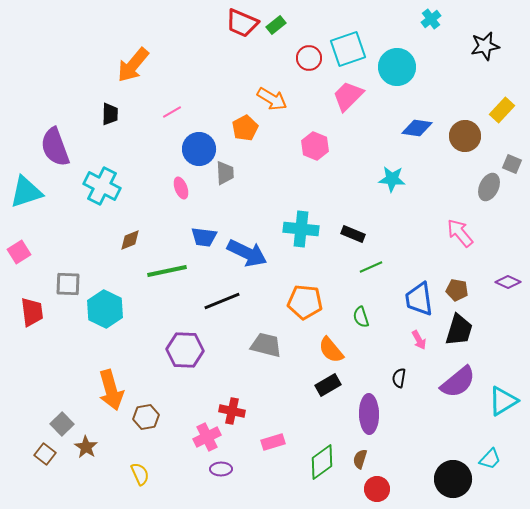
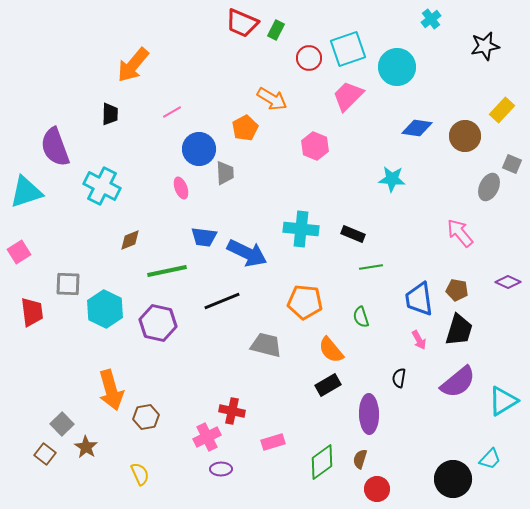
green rectangle at (276, 25): moved 5 px down; rotated 24 degrees counterclockwise
green line at (371, 267): rotated 15 degrees clockwise
purple hexagon at (185, 350): moved 27 px left, 27 px up; rotated 9 degrees clockwise
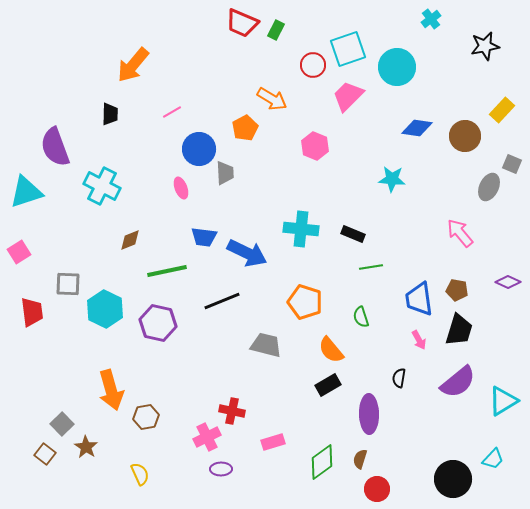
red circle at (309, 58): moved 4 px right, 7 px down
orange pentagon at (305, 302): rotated 12 degrees clockwise
cyan trapezoid at (490, 459): moved 3 px right
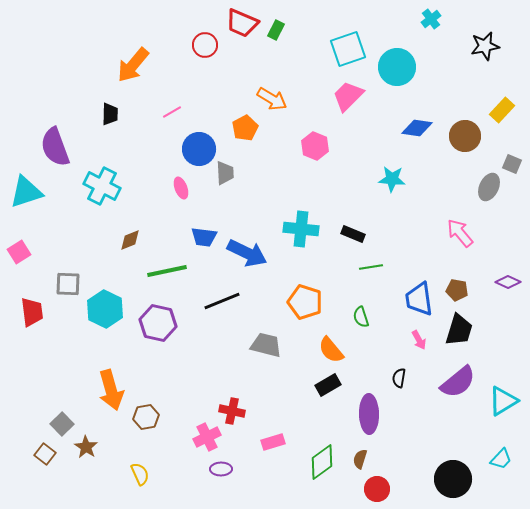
red circle at (313, 65): moved 108 px left, 20 px up
cyan trapezoid at (493, 459): moved 8 px right
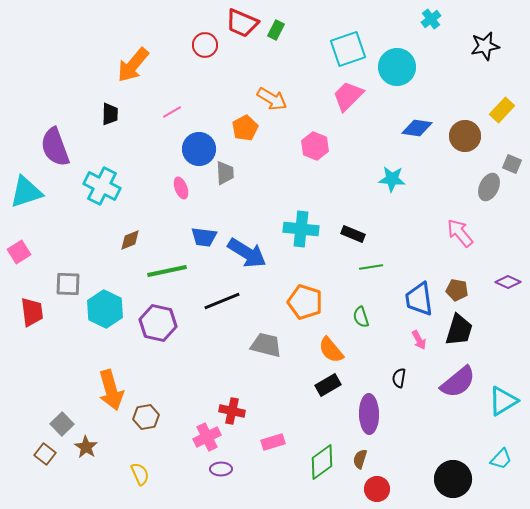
blue arrow at (247, 253): rotated 6 degrees clockwise
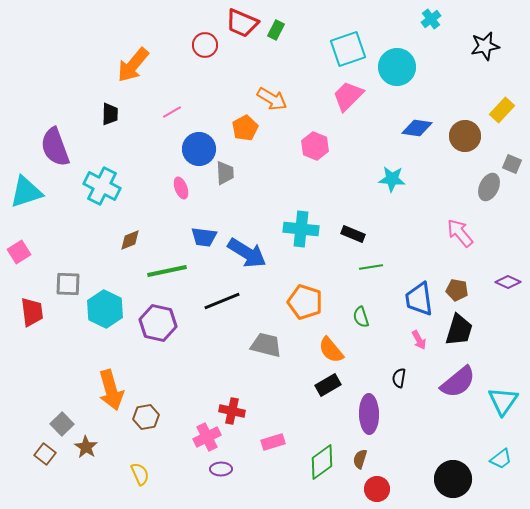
cyan triangle at (503, 401): rotated 24 degrees counterclockwise
cyan trapezoid at (501, 459): rotated 10 degrees clockwise
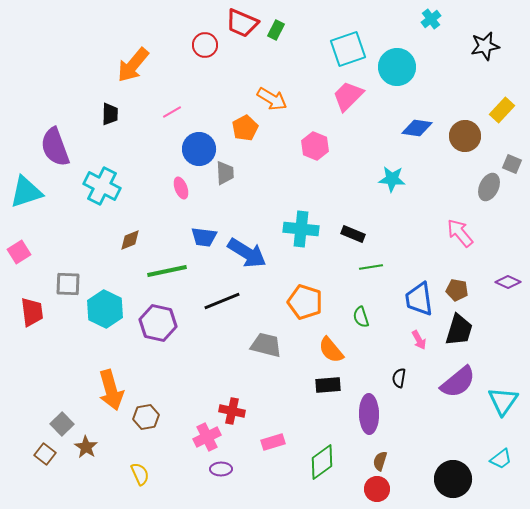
black rectangle at (328, 385): rotated 25 degrees clockwise
brown semicircle at (360, 459): moved 20 px right, 2 px down
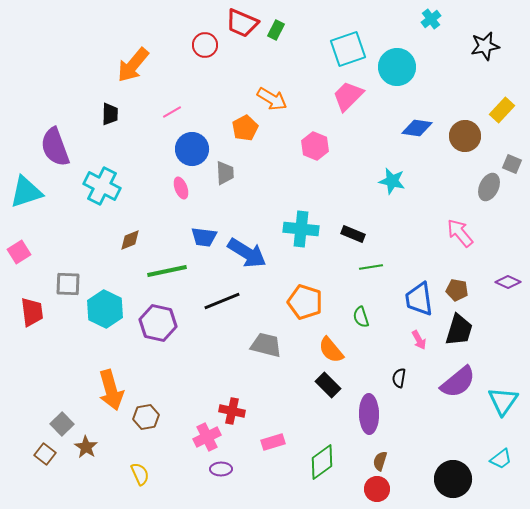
blue circle at (199, 149): moved 7 px left
cyan star at (392, 179): moved 2 px down; rotated 8 degrees clockwise
black rectangle at (328, 385): rotated 50 degrees clockwise
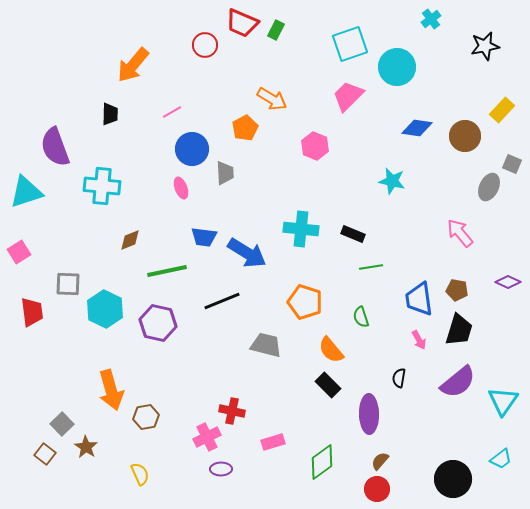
cyan square at (348, 49): moved 2 px right, 5 px up
cyan cross at (102, 186): rotated 21 degrees counterclockwise
brown semicircle at (380, 461): rotated 24 degrees clockwise
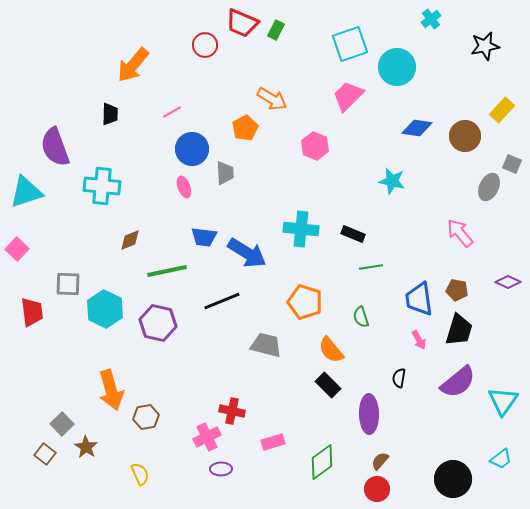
pink ellipse at (181, 188): moved 3 px right, 1 px up
pink square at (19, 252): moved 2 px left, 3 px up; rotated 15 degrees counterclockwise
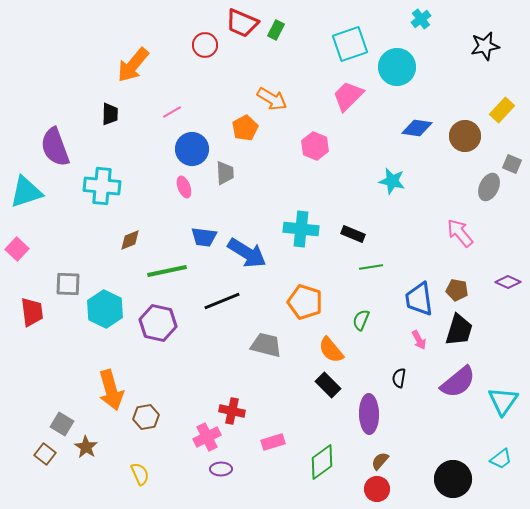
cyan cross at (431, 19): moved 10 px left
green semicircle at (361, 317): moved 3 px down; rotated 40 degrees clockwise
gray square at (62, 424): rotated 15 degrees counterclockwise
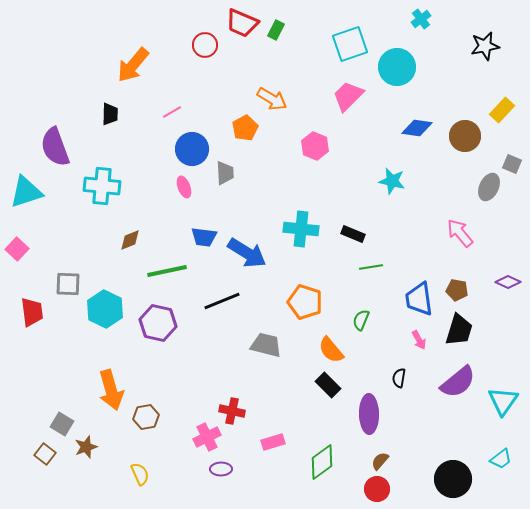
brown star at (86, 447): rotated 20 degrees clockwise
